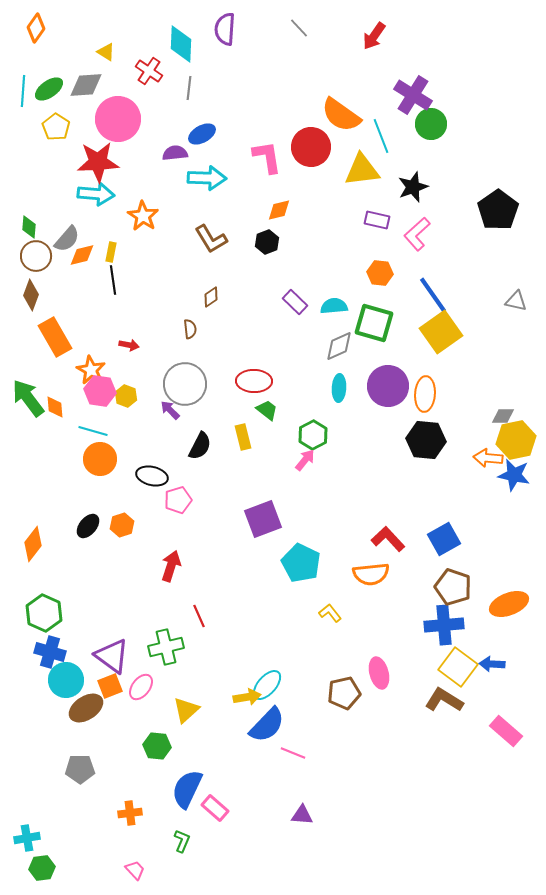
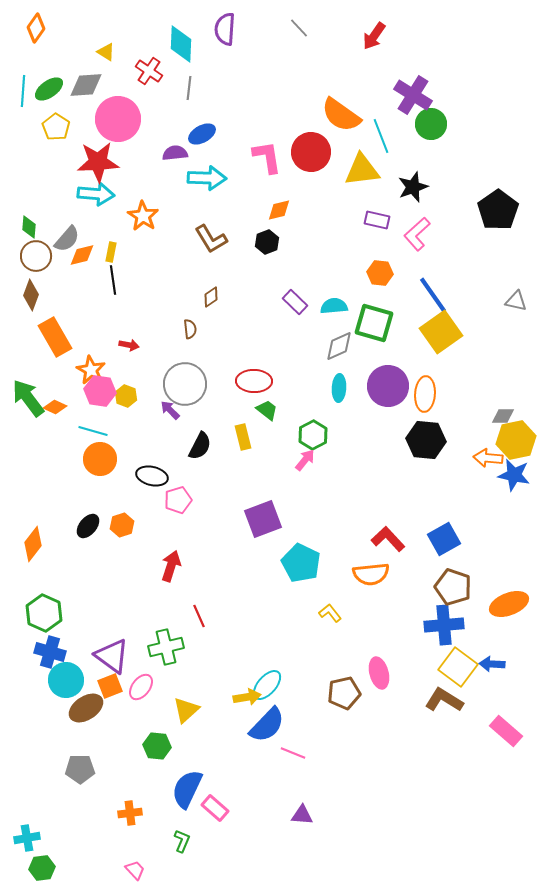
red circle at (311, 147): moved 5 px down
orange diamond at (55, 407): rotated 60 degrees counterclockwise
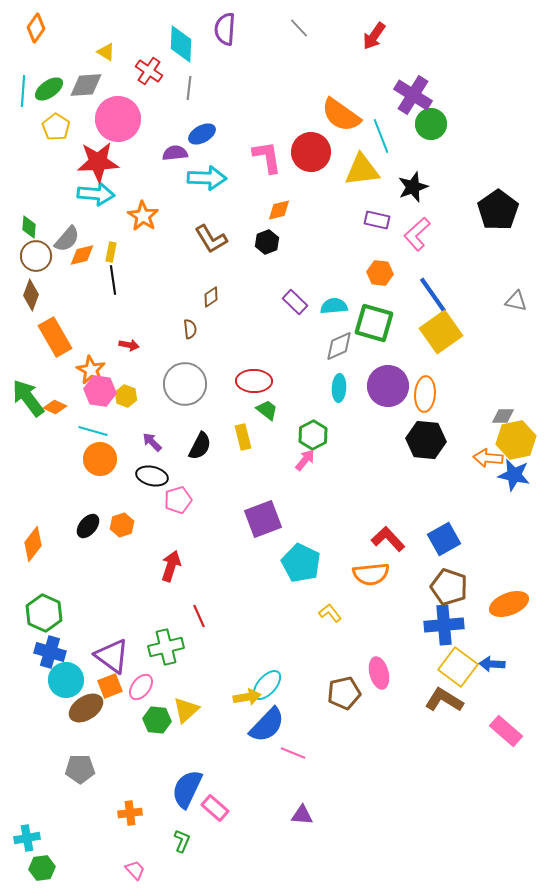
purple arrow at (170, 410): moved 18 px left, 32 px down
brown pentagon at (453, 587): moved 4 px left
green hexagon at (157, 746): moved 26 px up
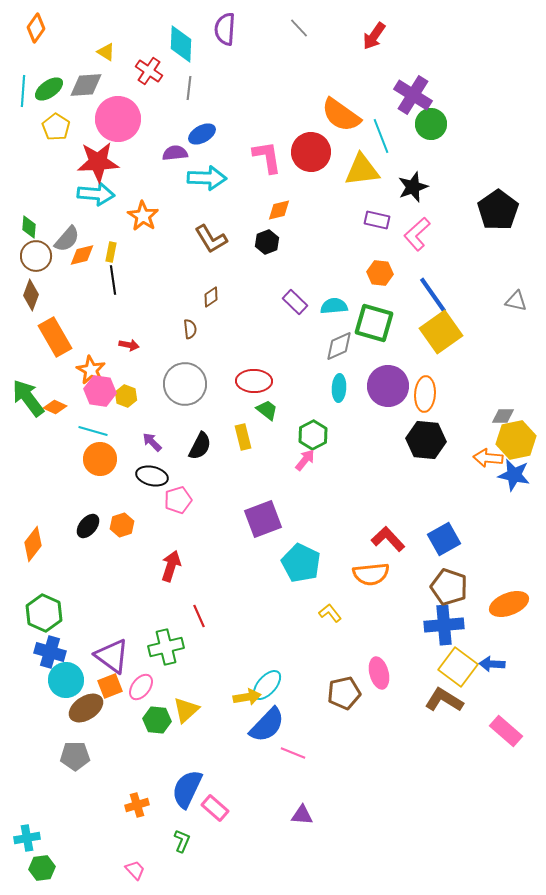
gray pentagon at (80, 769): moved 5 px left, 13 px up
orange cross at (130, 813): moved 7 px right, 8 px up; rotated 10 degrees counterclockwise
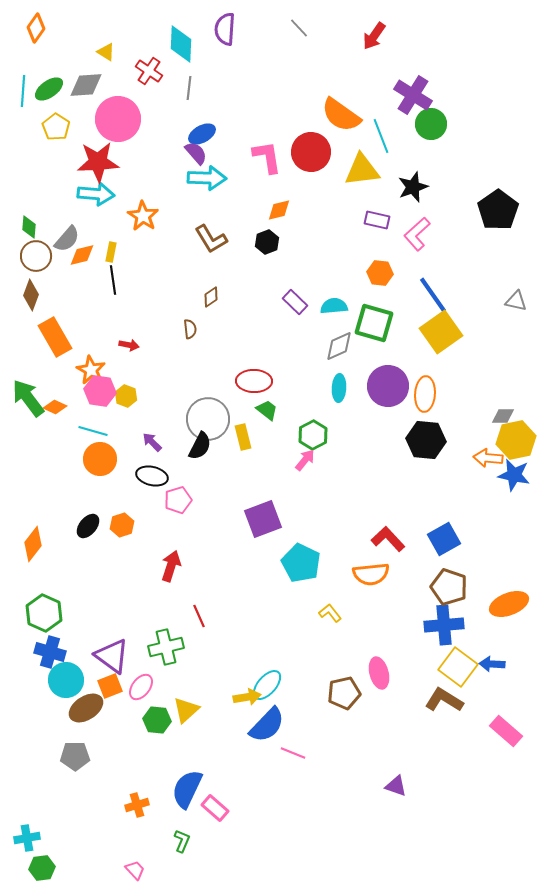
purple semicircle at (175, 153): moved 21 px right; rotated 55 degrees clockwise
gray circle at (185, 384): moved 23 px right, 35 px down
purple triangle at (302, 815): moved 94 px right, 29 px up; rotated 15 degrees clockwise
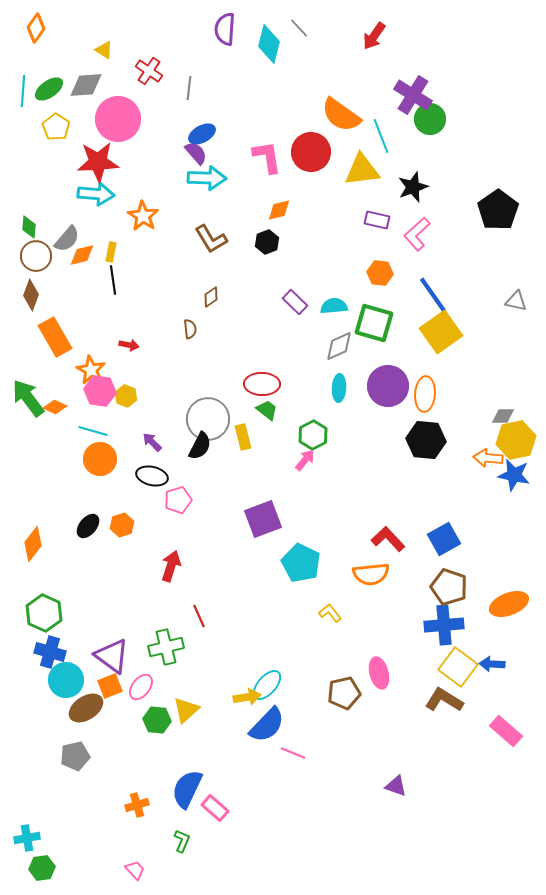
cyan diamond at (181, 44): moved 88 px right; rotated 12 degrees clockwise
yellow triangle at (106, 52): moved 2 px left, 2 px up
green circle at (431, 124): moved 1 px left, 5 px up
red ellipse at (254, 381): moved 8 px right, 3 px down
gray pentagon at (75, 756): rotated 12 degrees counterclockwise
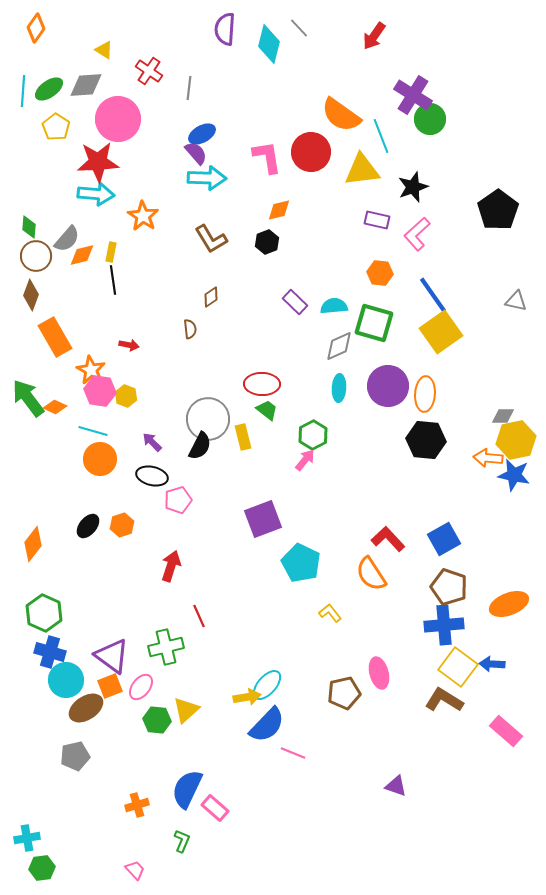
orange semicircle at (371, 574): rotated 63 degrees clockwise
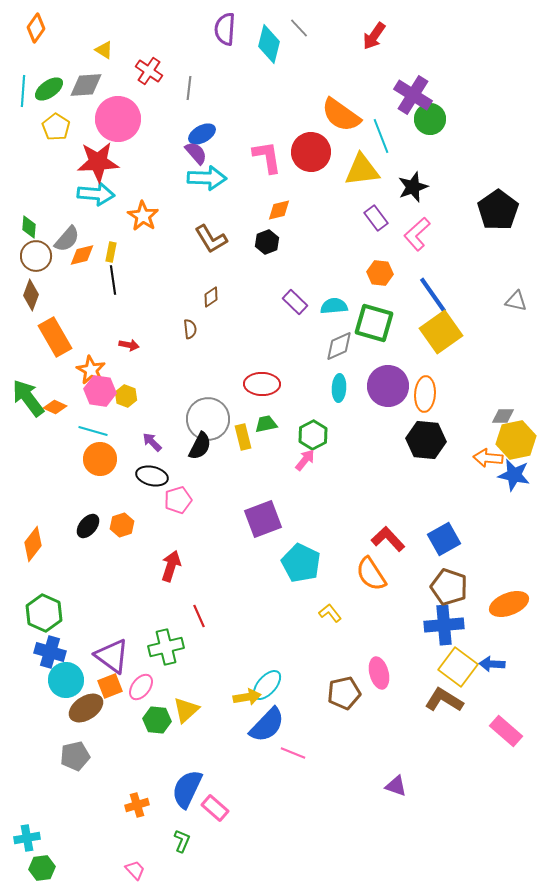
purple rectangle at (377, 220): moved 1 px left, 2 px up; rotated 40 degrees clockwise
green trapezoid at (267, 410): moved 1 px left, 14 px down; rotated 50 degrees counterclockwise
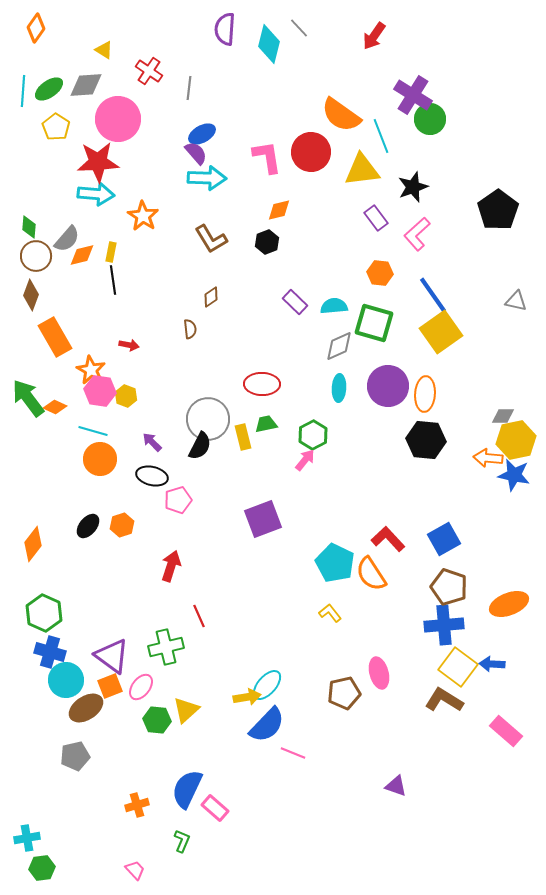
cyan pentagon at (301, 563): moved 34 px right
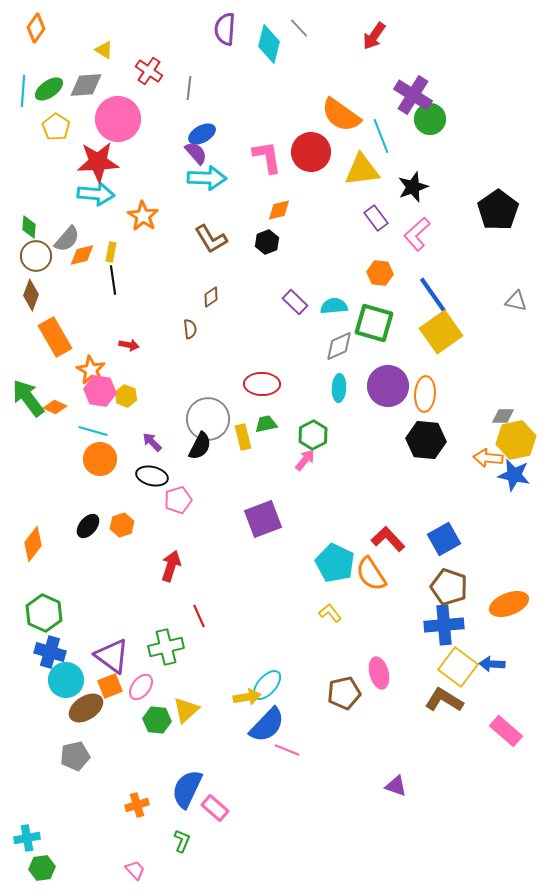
pink line at (293, 753): moved 6 px left, 3 px up
